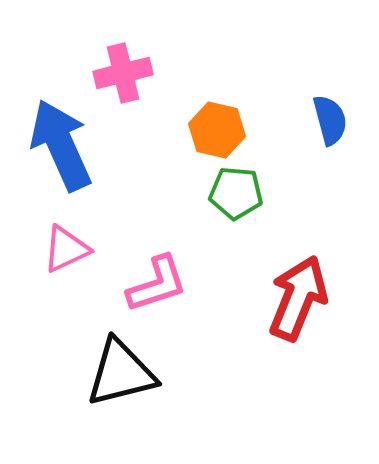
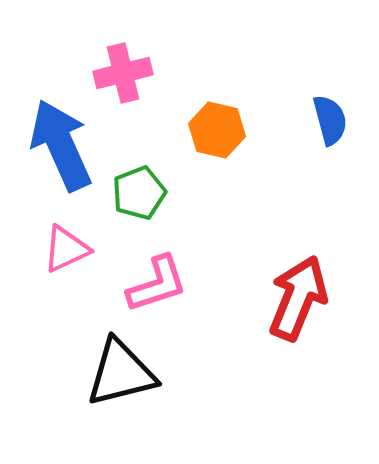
green pentagon: moved 97 px left; rotated 26 degrees counterclockwise
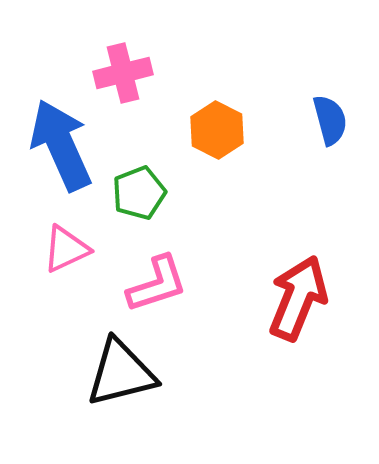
orange hexagon: rotated 14 degrees clockwise
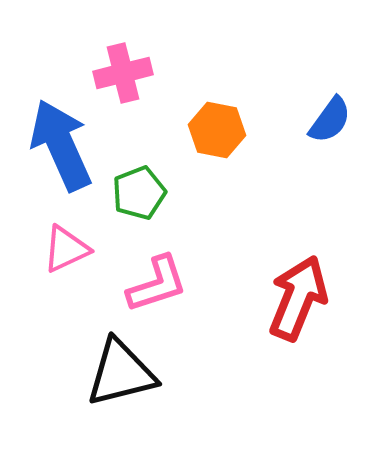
blue semicircle: rotated 51 degrees clockwise
orange hexagon: rotated 16 degrees counterclockwise
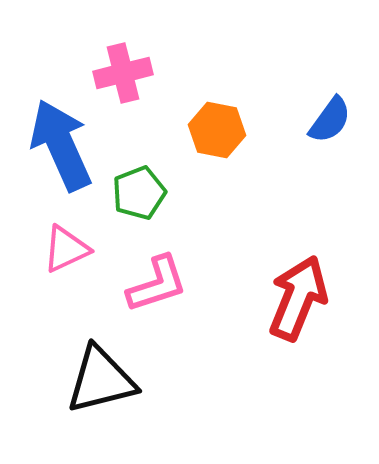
black triangle: moved 20 px left, 7 px down
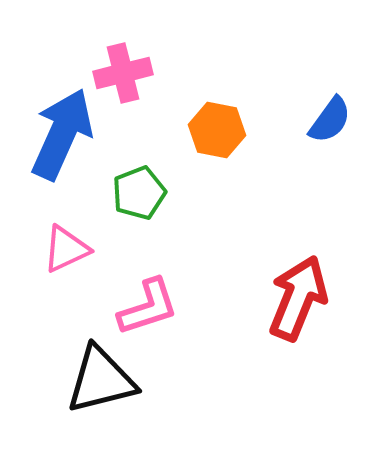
blue arrow: moved 1 px right, 11 px up; rotated 48 degrees clockwise
pink L-shape: moved 9 px left, 23 px down
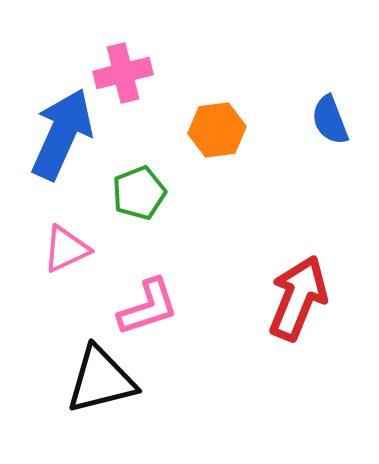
blue semicircle: rotated 123 degrees clockwise
orange hexagon: rotated 18 degrees counterclockwise
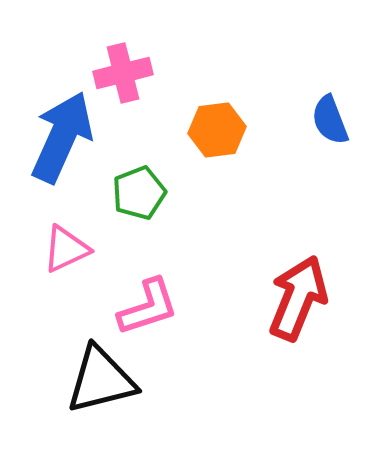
blue arrow: moved 3 px down
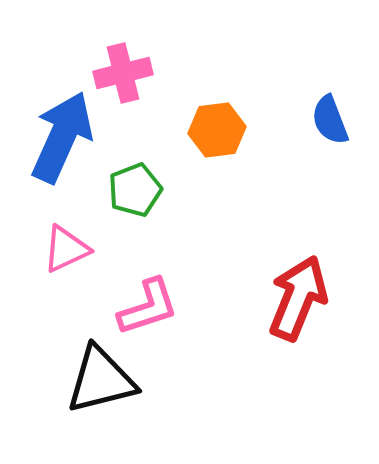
green pentagon: moved 4 px left, 3 px up
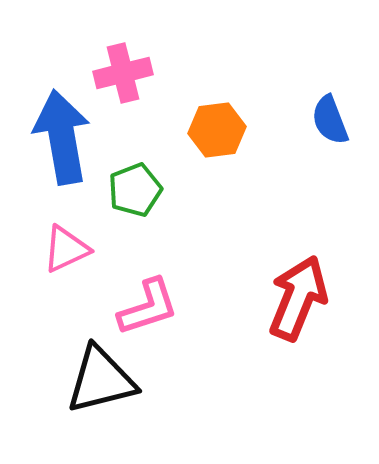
blue arrow: rotated 34 degrees counterclockwise
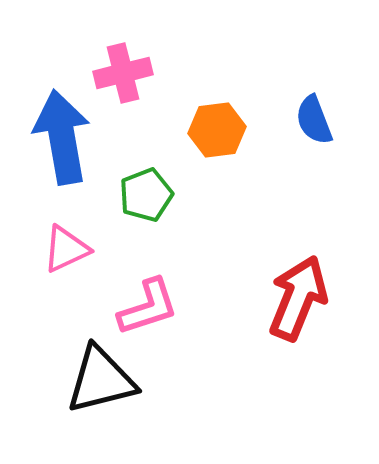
blue semicircle: moved 16 px left
green pentagon: moved 11 px right, 5 px down
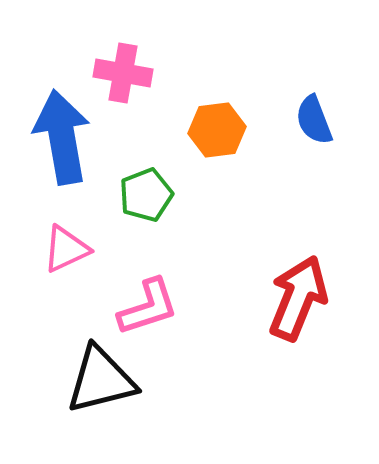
pink cross: rotated 24 degrees clockwise
